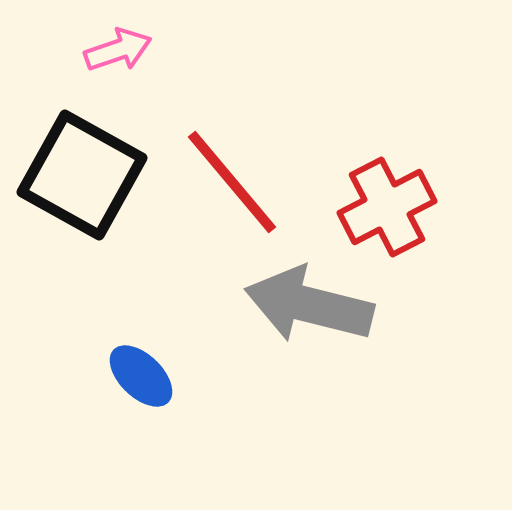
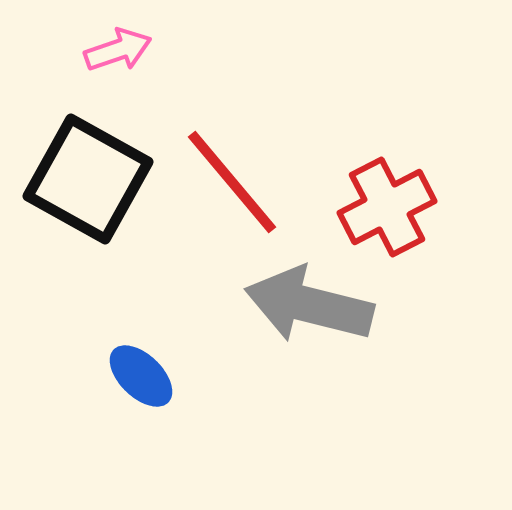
black square: moved 6 px right, 4 px down
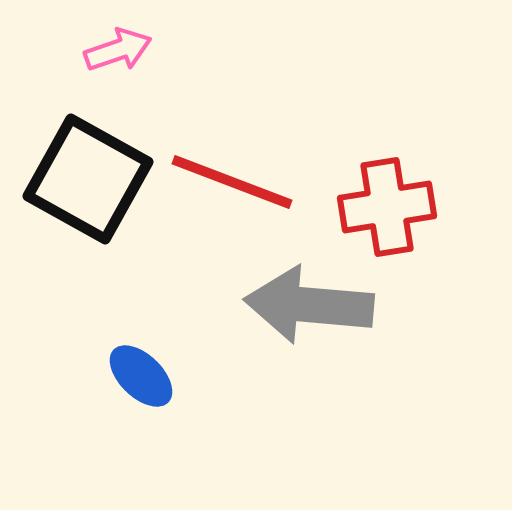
red line: rotated 29 degrees counterclockwise
red cross: rotated 18 degrees clockwise
gray arrow: rotated 9 degrees counterclockwise
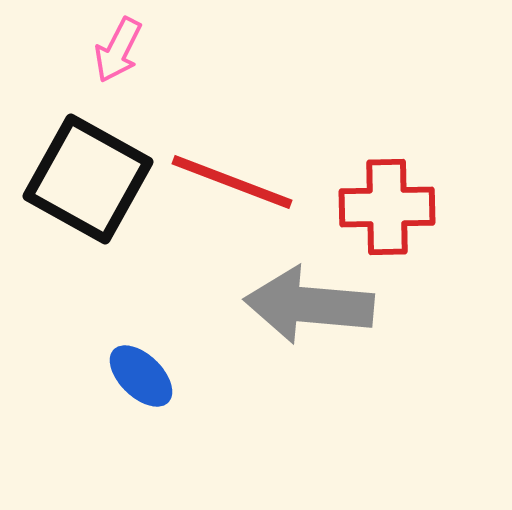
pink arrow: rotated 136 degrees clockwise
red cross: rotated 8 degrees clockwise
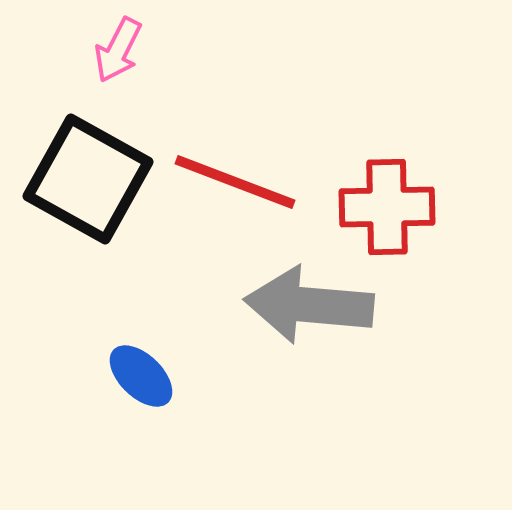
red line: moved 3 px right
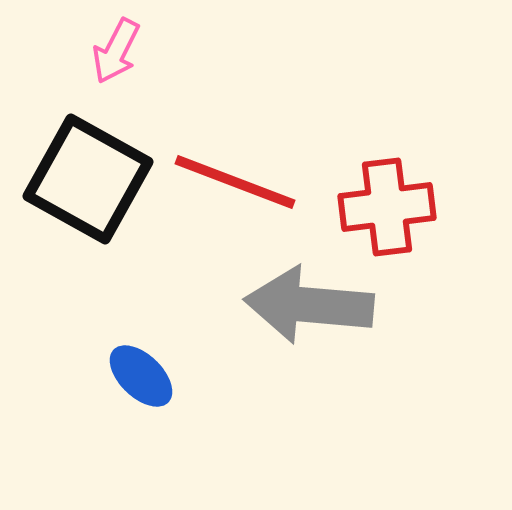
pink arrow: moved 2 px left, 1 px down
red cross: rotated 6 degrees counterclockwise
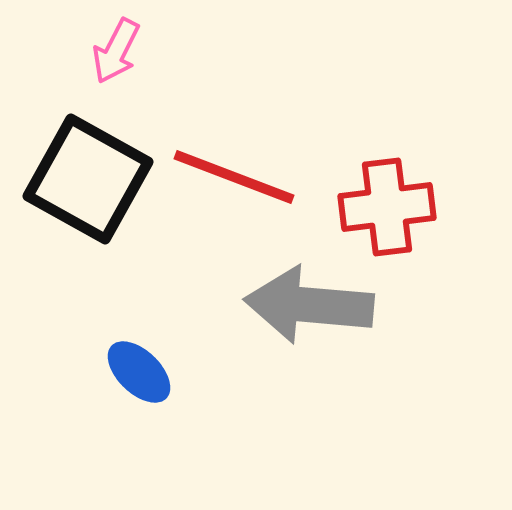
red line: moved 1 px left, 5 px up
blue ellipse: moved 2 px left, 4 px up
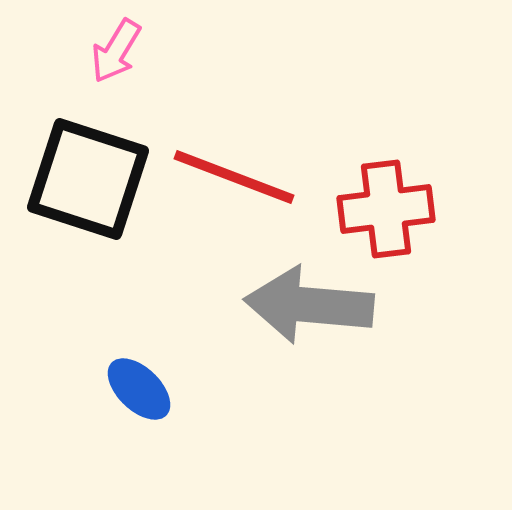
pink arrow: rotated 4 degrees clockwise
black square: rotated 11 degrees counterclockwise
red cross: moved 1 px left, 2 px down
blue ellipse: moved 17 px down
